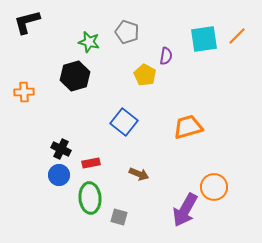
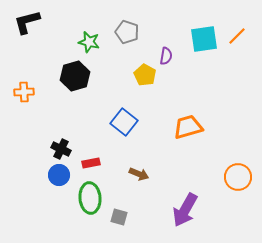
orange circle: moved 24 px right, 10 px up
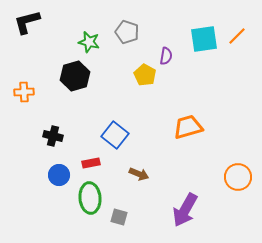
blue square: moved 9 px left, 13 px down
black cross: moved 8 px left, 13 px up; rotated 12 degrees counterclockwise
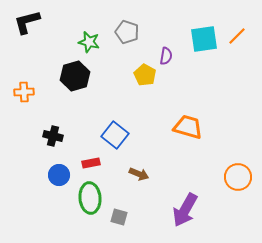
orange trapezoid: rotated 32 degrees clockwise
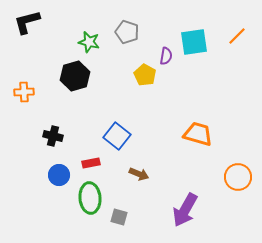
cyan square: moved 10 px left, 3 px down
orange trapezoid: moved 10 px right, 7 px down
blue square: moved 2 px right, 1 px down
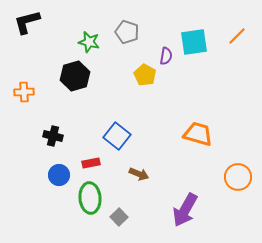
gray square: rotated 30 degrees clockwise
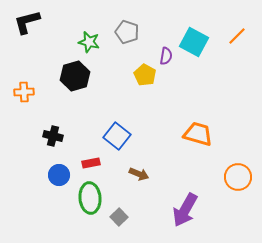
cyan square: rotated 36 degrees clockwise
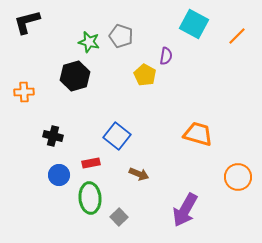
gray pentagon: moved 6 px left, 4 px down
cyan square: moved 18 px up
